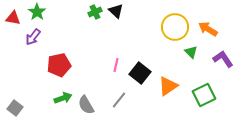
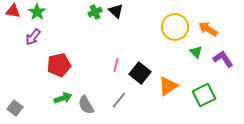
red triangle: moved 7 px up
green triangle: moved 5 px right
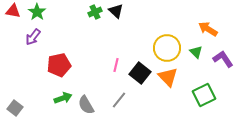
yellow circle: moved 8 px left, 21 px down
orange triangle: moved 9 px up; rotated 40 degrees counterclockwise
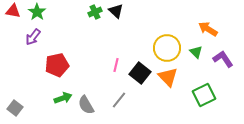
red pentagon: moved 2 px left
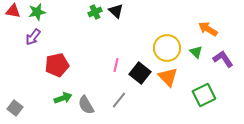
green star: rotated 24 degrees clockwise
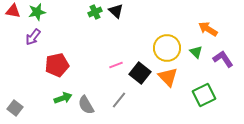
pink line: rotated 56 degrees clockwise
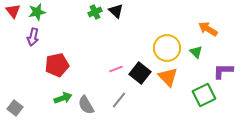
red triangle: rotated 42 degrees clockwise
purple arrow: rotated 24 degrees counterclockwise
purple L-shape: moved 12 px down; rotated 55 degrees counterclockwise
pink line: moved 4 px down
